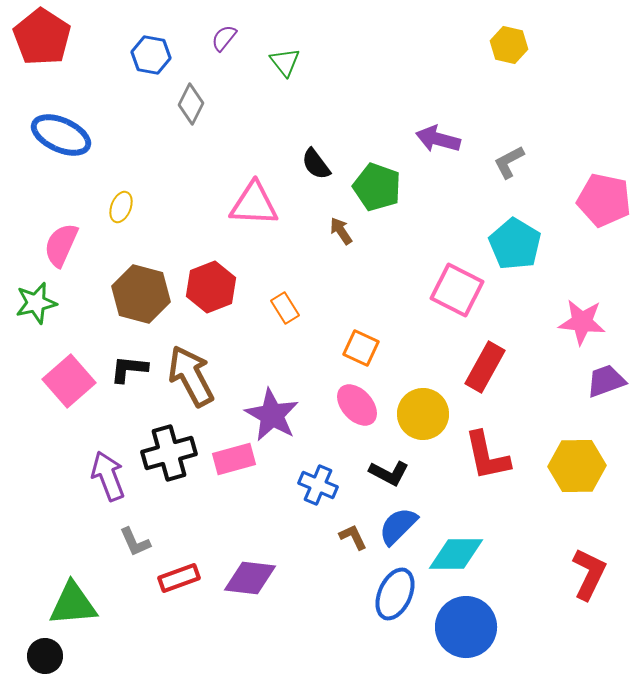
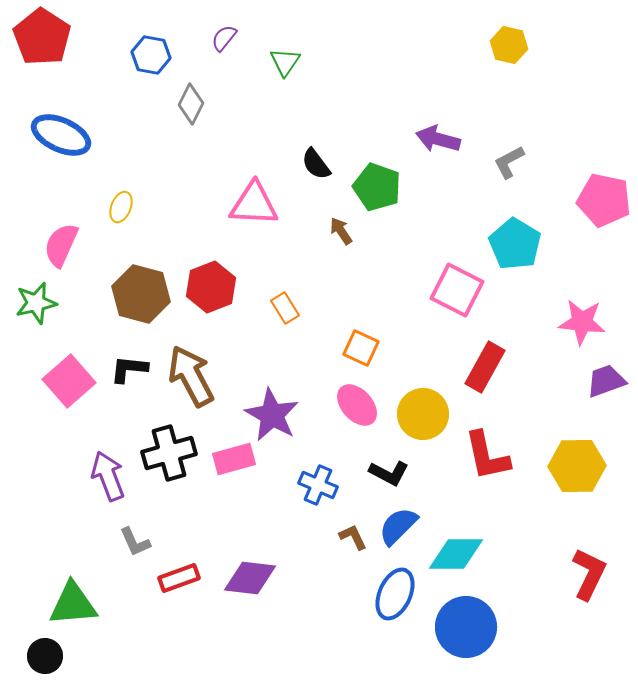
green triangle at (285, 62): rotated 12 degrees clockwise
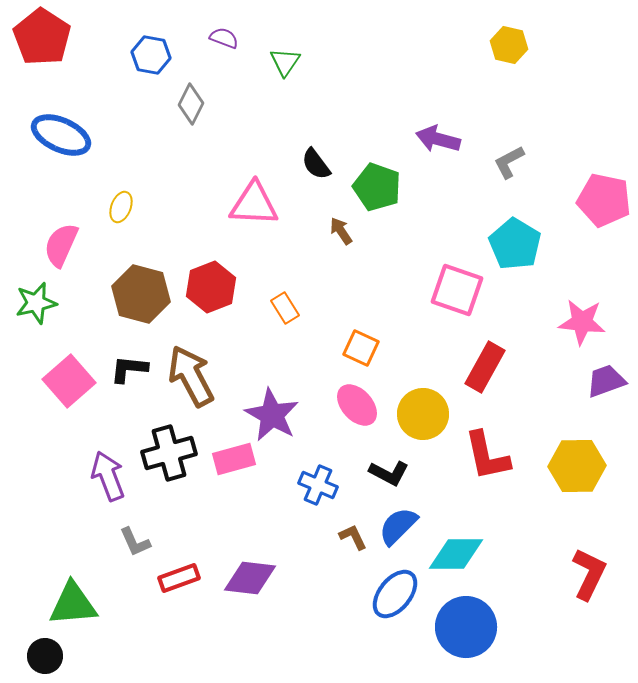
purple semicircle at (224, 38): rotated 72 degrees clockwise
pink square at (457, 290): rotated 8 degrees counterclockwise
blue ellipse at (395, 594): rotated 15 degrees clockwise
